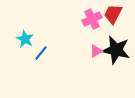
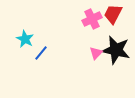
pink triangle: moved 2 px down; rotated 16 degrees counterclockwise
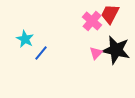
red trapezoid: moved 3 px left
pink cross: moved 2 px down; rotated 24 degrees counterclockwise
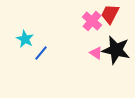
pink triangle: rotated 40 degrees counterclockwise
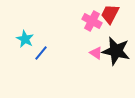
pink cross: rotated 12 degrees counterclockwise
black star: moved 1 px down
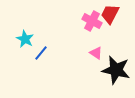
black star: moved 19 px down
